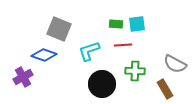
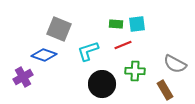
red line: rotated 18 degrees counterclockwise
cyan L-shape: moved 1 px left
brown rectangle: moved 1 px down
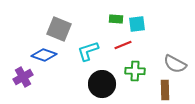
green rectangle: moved 5 px up
brown rectangle: rotated 30 degrees clockwise
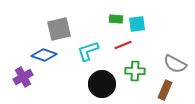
gray square: rotated 35 degrees counterclockwise
brown rectangle: rotated 24 degrees clockwise
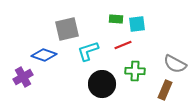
gray square: moved 8 px right
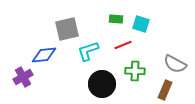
cyan square: moved 4 px right; rotated 24 degrees clockwise
blue diamond: rotated 25 degrees counterclockwise
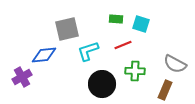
purple cross: moved 1 px left
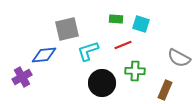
gray semicircle: moved 4 px right, 6 px up
black circle: moved 1 px up
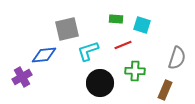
cyan square: moved 1 px right, 1 px down
gray semicircle: moved 2 px left; rotated 100 degrees counterclockwise
black circle: moved 2 px left
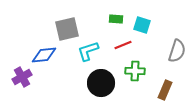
gray semicircle: moved 7 px up
black circle: moved 1 px right
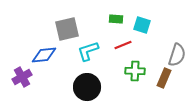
gray semicircle: moved 4 px down
black circle: moved 14 px left, 4 px down
brown rectangle: moved 1 px left, 12 px up
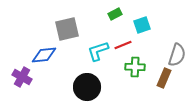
green rectangle: moved 1 px left, 5 px up; rotated 32 degrees counterclockwise
cyan square: rotated 36 degrees counterclockwise
cyan L-shape: moved 10 px right
green cross: moved 4 px up
purple cross: rotated 30 degrees counterclockwise
